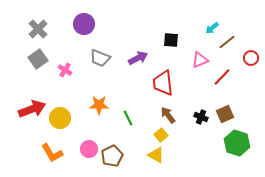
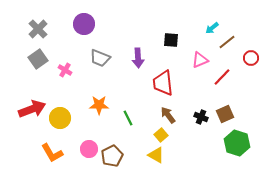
purple arrow: rotated 114 degrees clockwise
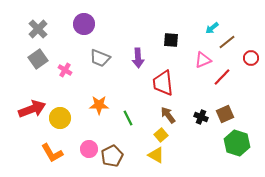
pink triangle: moved 3 px right
